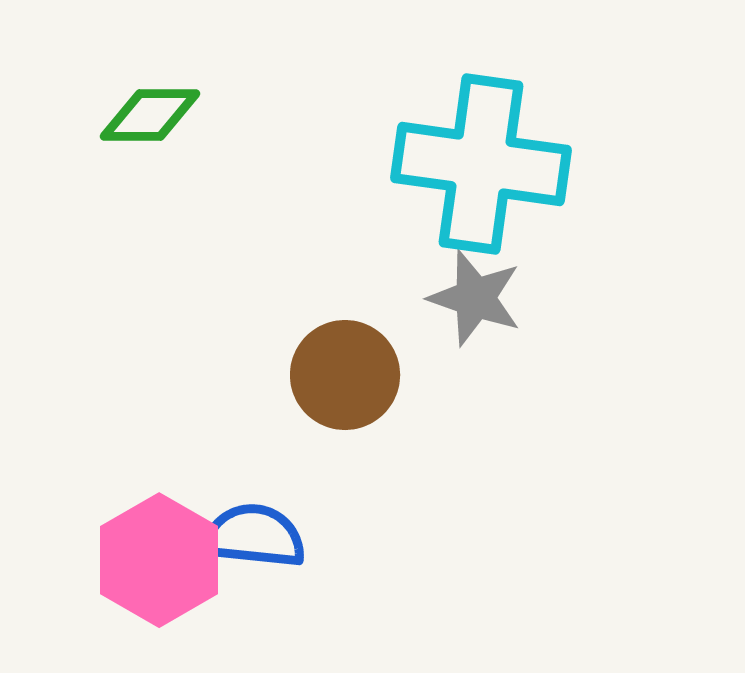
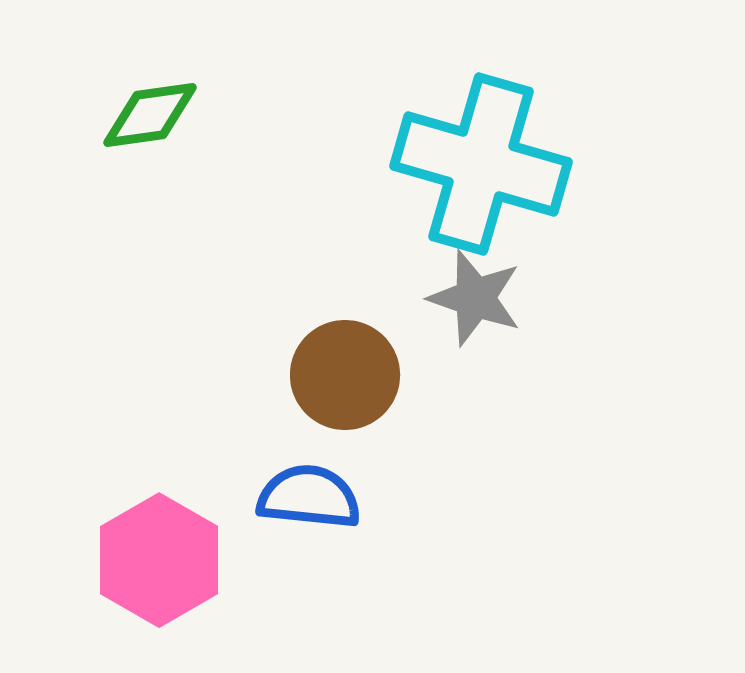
green diamond: rotated 8 degrees counterclockwise
cyan cross: rotated 8 degrees clockwise
blue semicircle: moved 55 px right, 39 px up
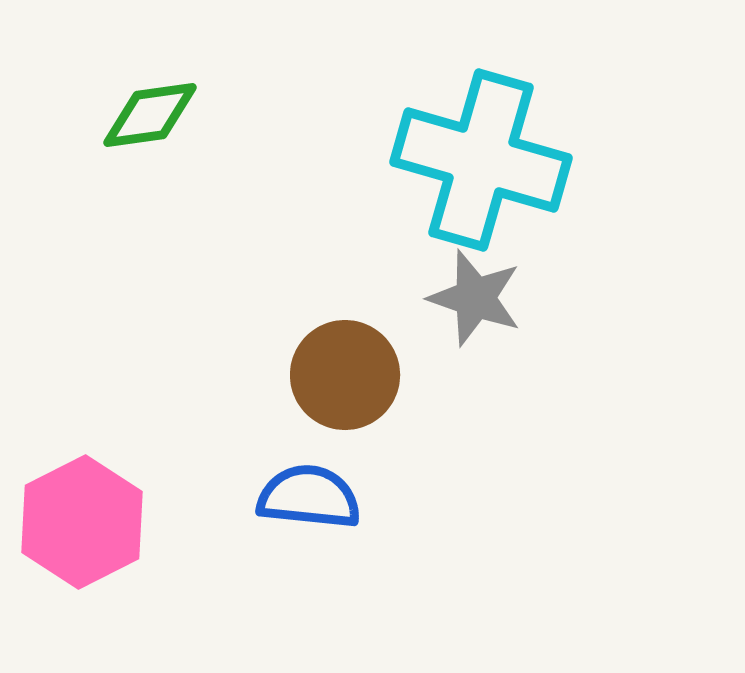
cyan cross: moved 4 px up
pink hexagon: moved 77 px left, 38 px up; rotated 3 degrees clockwise
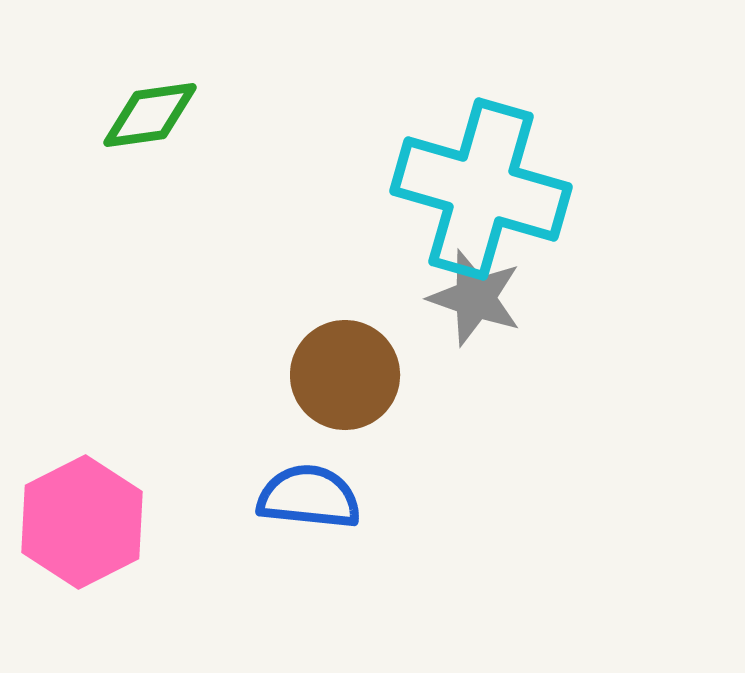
cyan cross: moved 29 px down
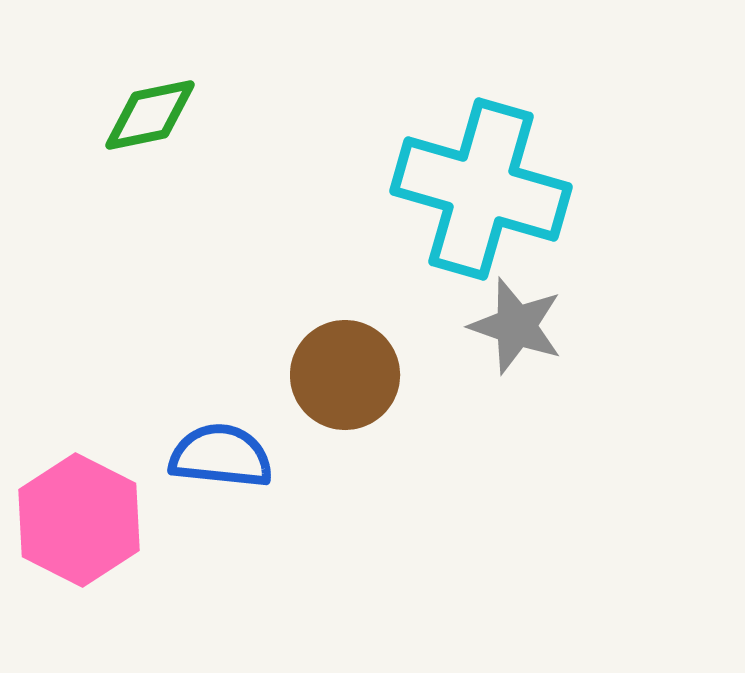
green diamond: rotated 4 degrees counterclockwise
gray star: moved 41 px right, 28 px down
blue semicircle: moved 88 px left, 41 px up
pink hexagon: moved 3 px left, 2 px up; rotated 6 degrees counterclockwise
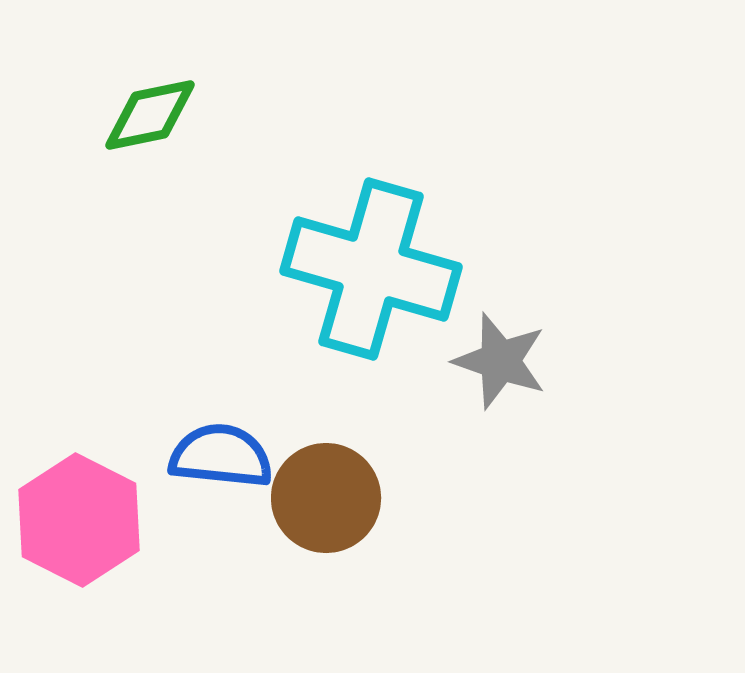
cyan cross: moved 110 px left, 80 px down
gray star: moved 16 px left, 35 px down
brown circle: moved 19 px left, 123 px down
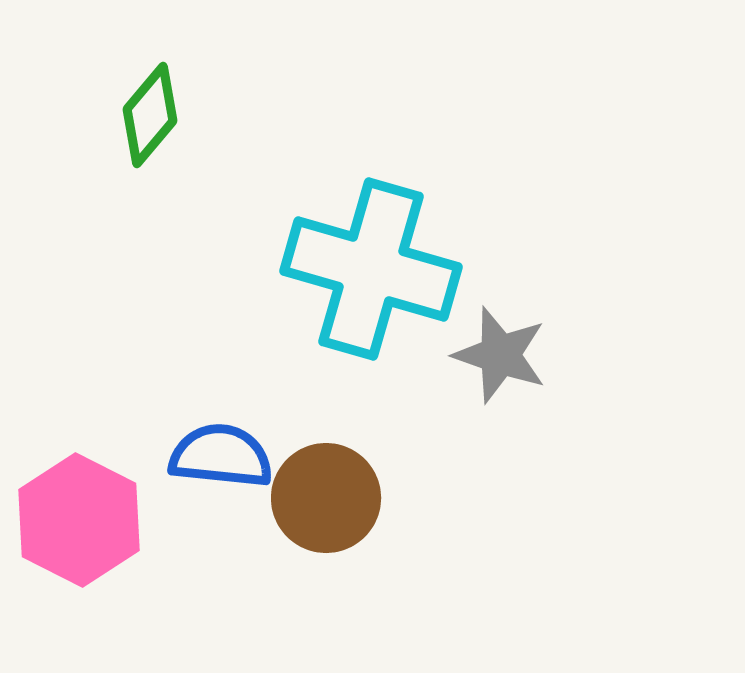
green diamond: rotated 38 degrees counterclockwise
gray star: moved 6 px up
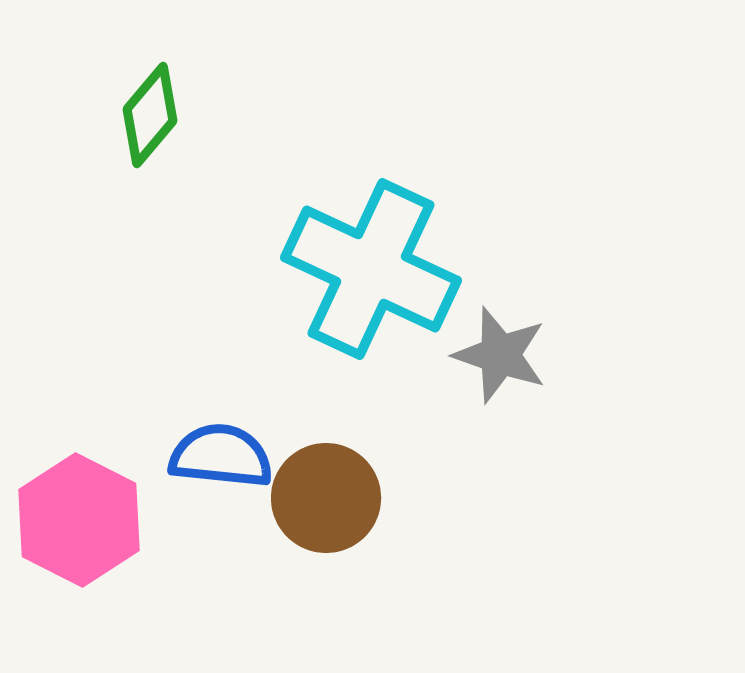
cyan cross: rotated 9 degrees clockwise
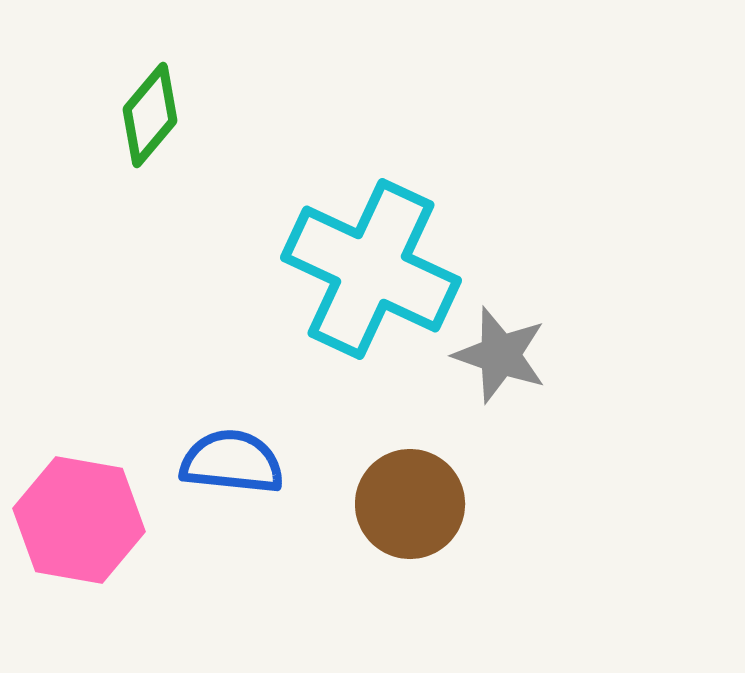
blue semicircle: moved 11 px right, 6 px down
brown circle: moved 84 px right, 6 px down
pink hexagon: rotated 17 degrees counterclockwise
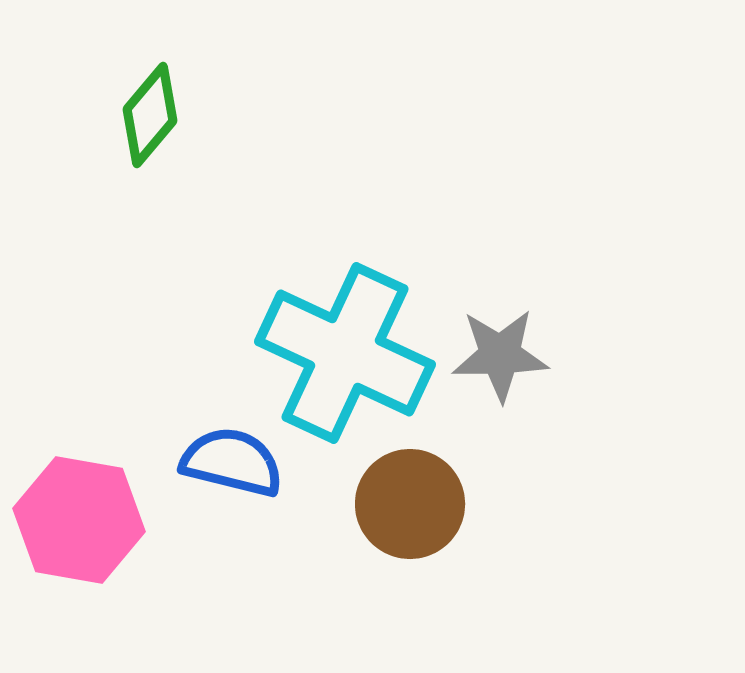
cyan cross: moved 26 px left, 84 px down
gray star: rotated 20 degrees counterclockwise
blue semicircle: rotated 8 degrees clockwise
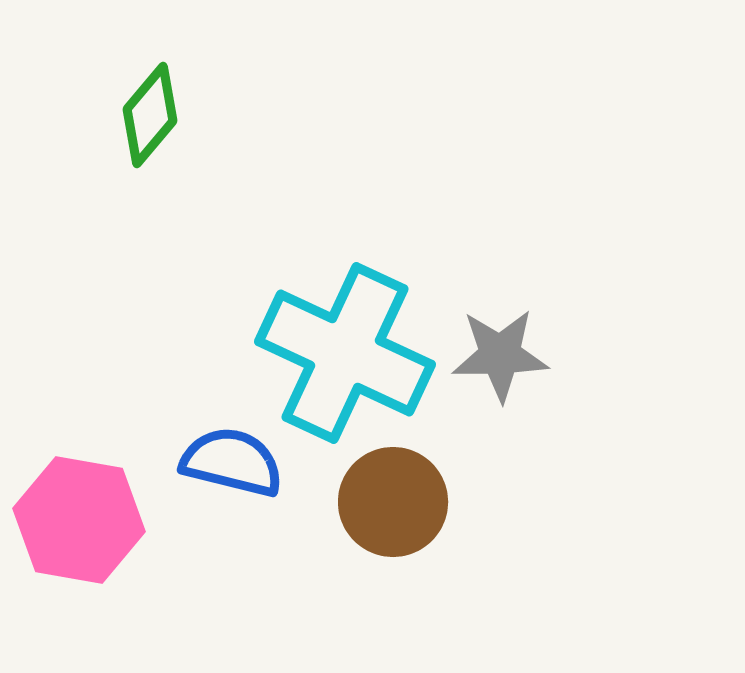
brown circle: moved 17 px left, 2 px up
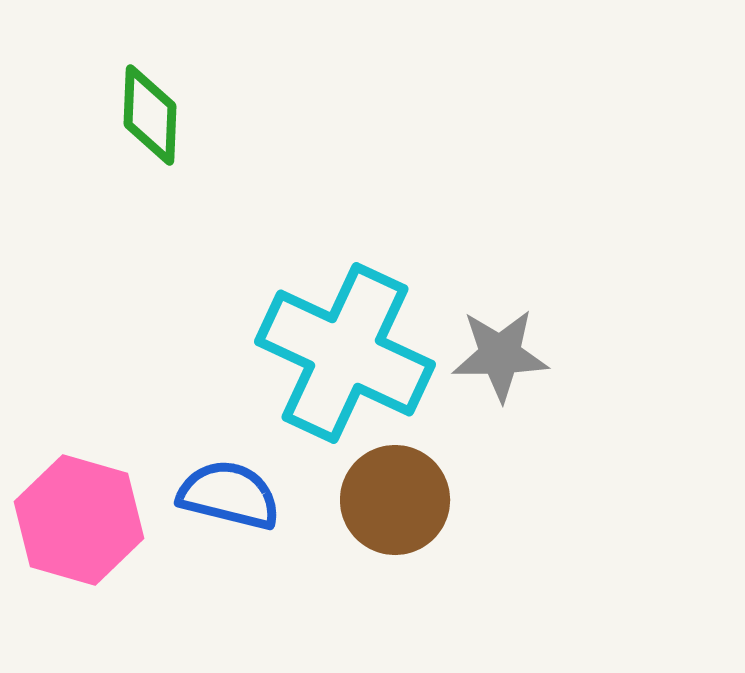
green diamond: rotated 38 degrees counterclockwise
blue semicircle: moved 3 px left, 33 px down
brown circle: moved 2 px right, 2 px up
pink hexagon: rotated 6 degrees clockwise
